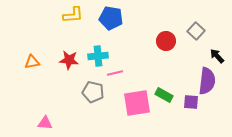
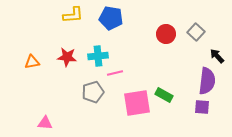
gray square: moved 1 px down
red circle: moved 7 px up
red star: moved 2 px left, 3 px up
gray pentagon: rotated 30 degrees counterclockwise
purple square: moved 11 px right, 5 px down
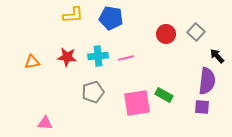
pink line: moved 11 px right, 15 px up
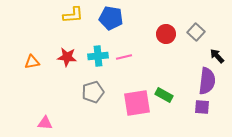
pink line: moved 2 px left, 1 px up
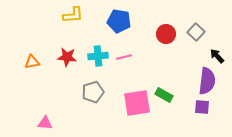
blue pentagon: moved 8 px right, 3 px down
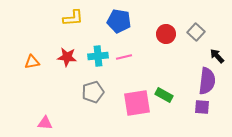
yellow L-shape: moved 3 px down
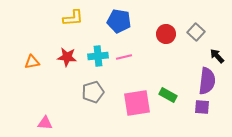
green rectangle: moved 4 px right
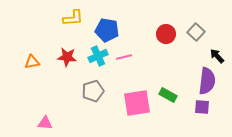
blue pentagon: moved 12 px left, 9 px down
cyan cross: rotated 18 degrees counterclockwise
gray pentagon: moved 1 px up
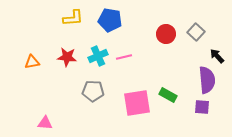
blue pentagon: moved 3 px right, 10 px up
purple semicircle: moved 1 px up; rotated 12 degrees counterclockwise
gray pentagon: rotated 20 degrees clockwise
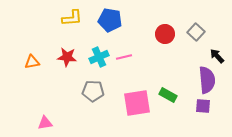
yellow L-shape: moved 1 px left
red circle: moved 1 px left
cyan cross: moved 1 px right, 1 px down
purple square: moved 1 px right, 1 px up
pink triangle: rotated 14 degrees counterclockwise
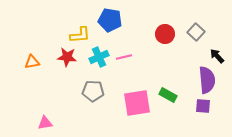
yellow L-shape: moved 8 px right, 17 px down
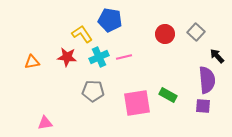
yellow L-shape: moved 2 px right, 1 px up; rotated 120 degrees counterclockwise
